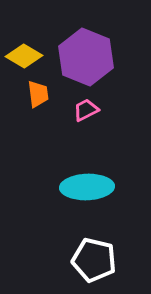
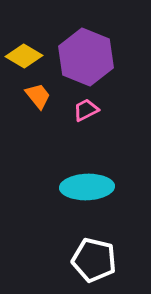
orange trapezoid: moved 2 px down; rotated 32 degrees counterclockwise
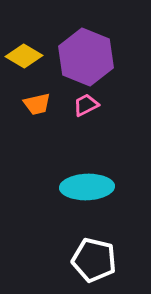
orange trapezoid: moved 1 px left, 8 px down; rotated 116 degrees clockwise
pink trapezoid: moved 5 px up
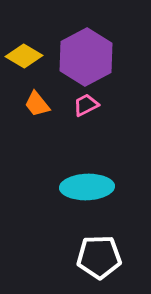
purple hexagon: rotated 10 degrees clockwise
orange trapezoid: rotated 64 degrees clockwise
white pentagon: moved 5 px right, 3 px up; rotated 15 degrees counterclockwise
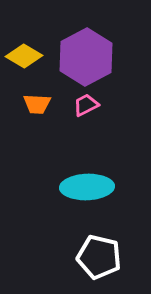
orange trapezoid: rotated 48 degrees counterclockwise
white pentagon: rotated 15 degrees clockwise
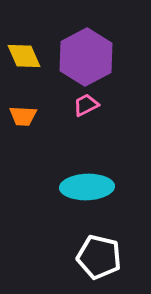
yellow diamond: rotated 36 degrees clockwise
orange trapezoid: moved 14 px left, 12 px down
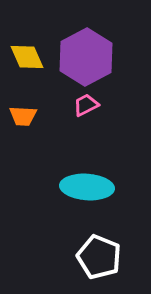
yellow diamond: moved 3 px right, 1 px down
cyan ellipse: rotated 6 degrees clockwise
white pentagon: rotated 9 degrees clockwise
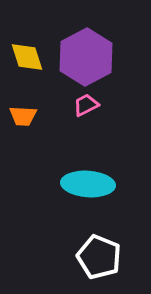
yellow diamond: rotated 6 degrees clockwise
cyan ellipse: moved 1 px right, 3 px up
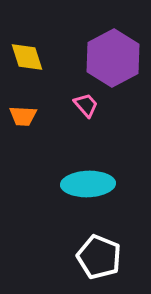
purple hexagon: moved 27 px right, 1 px down
pink trapezoid: rotated 76 degrees clockwise
cyan ellipse: rotated 6 degrees counterclockwise
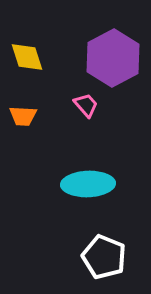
white pentagon: moved 5 px right
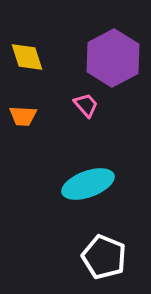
cyan ellipse: rotated 18 degrees counterclockwise
